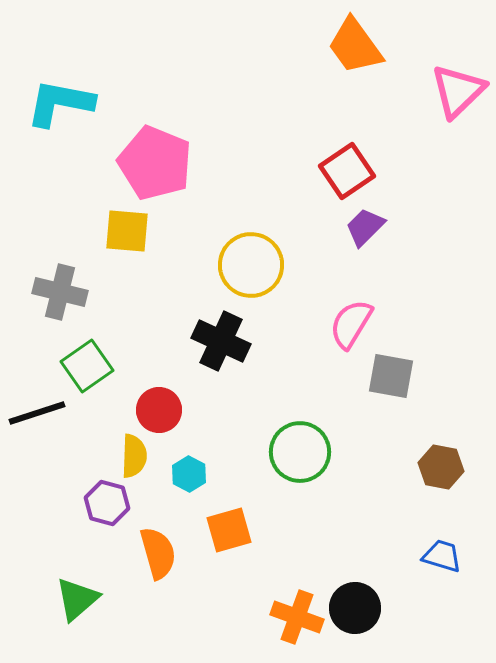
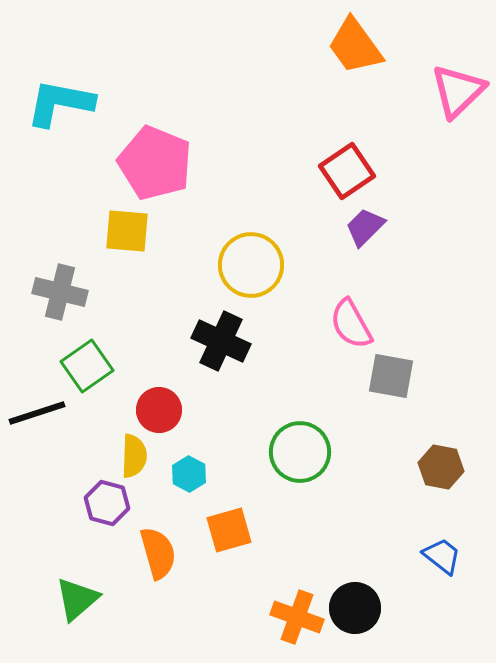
pink semicircle: rotated 60 degrees counterclockwise
blue trapezoid: rotated 21 degrees clockwise
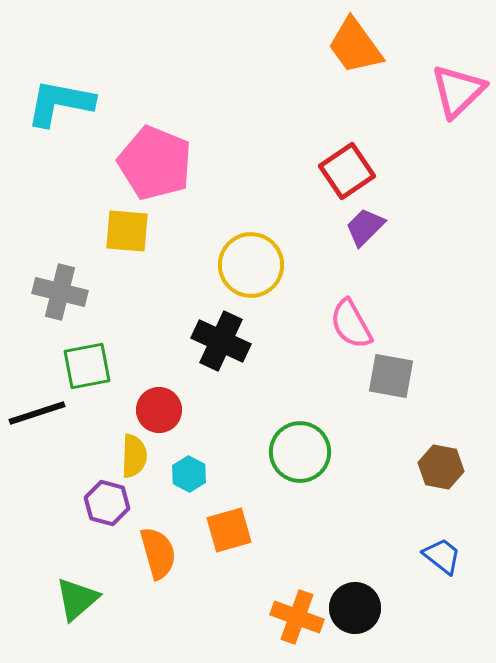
green square: rotated 24 degrees clockwise
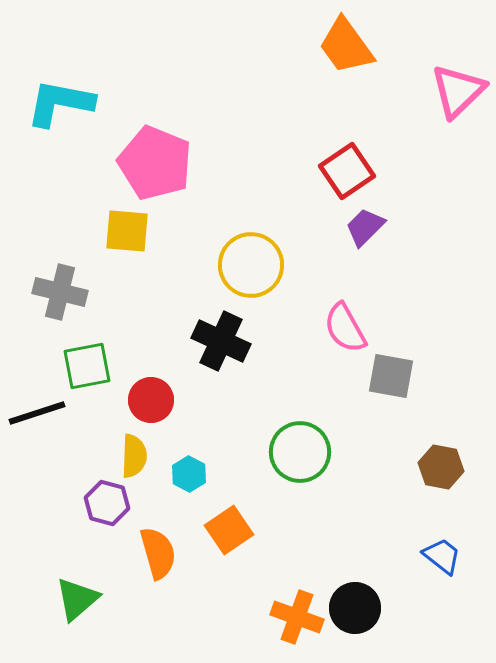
orange trapezoid: moved 9 px left
pink semicircle: moved 6 px left, 4 px down
red circle: moved 8 px left, 10 px up
orange square: rotated 18 degrees counterclockwise
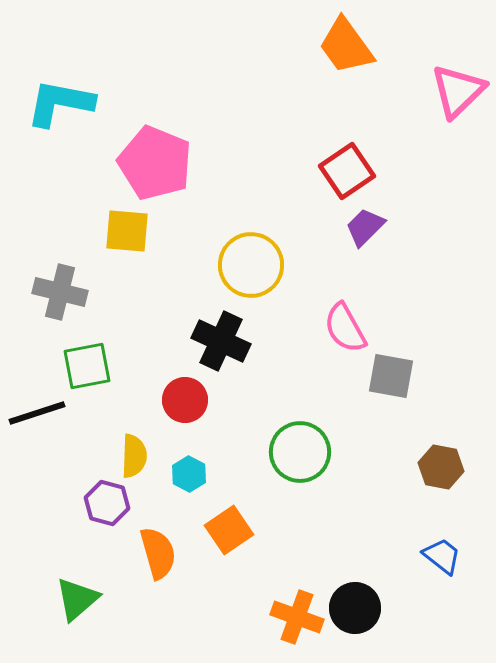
red circle: moved 34 px right
